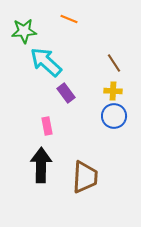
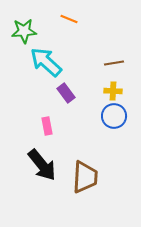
brown line: rotated 66 degrees counterclockwise
black arrow: moved 1 px right; rotated 140 degrees clockwise
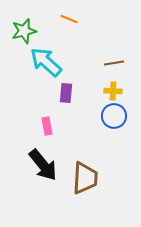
green star: rotated 10 degrees counterclockwise
purple rectangle: rotated 42 degrees clockwise
black arrow: moved 1 px right
brown trapezoid: moved 1 px down
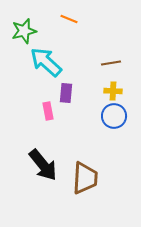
brown line: moved 3 px left
pink rectangle: moved 1 px right, 15 px up
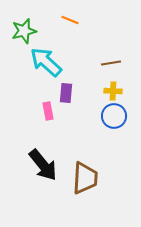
orange line: moved 1 px right, 1 px down
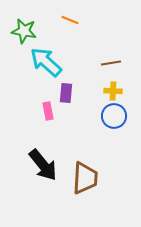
green star: rotated 25 degrees clockwise
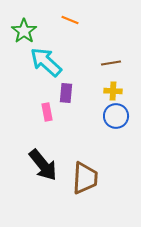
green star: rotated 25 degrees clockwise
pink rectangle: moved 1 px left, 1 px down
blue circle: moved 2 px right
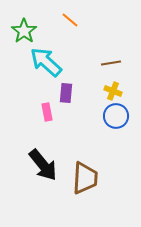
orange line: rotated 18 degrees clockwise
yellow cross: rotated 18 degrees clockwise
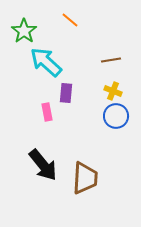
brown line: moved 3 px up
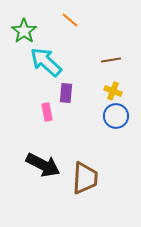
black arrow: rotated 24 degrees counterclockwise
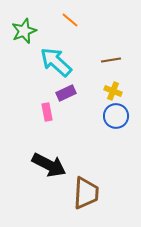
green star: rotated 15 degrees clockwise
cyan arrow: moved 10 px right
purple rectangle: rotated 60 degrees clockwise
black arrow: moved 6 px right
brown trapezoid: moved 1 px right, 15 px down
